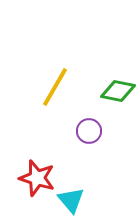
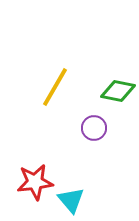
purple circle: moved 5 px right, 3 px up
red star: moved 2 px left, 4 px down; rotated 24 degrees counterclockwise
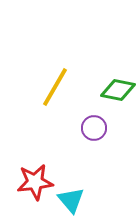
green diamond: moved 1 px up
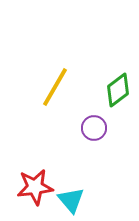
green diamond: rotated 48 degrees counterclockwise
red star: moved 5 px down
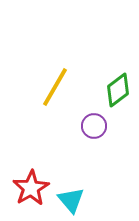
purple circle: moved 2 px up
red star: moved 4 px left, 1 px down; rotated 24 degrees counterclockwise
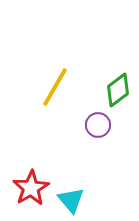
purple circle: moved 4 px right, 1 px up
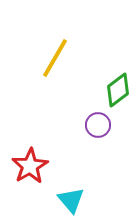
yellow line: moved 29 px up
red star: moved 1 px left, 22 px up
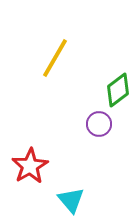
purple circle: moved 1 px right, 1 px up
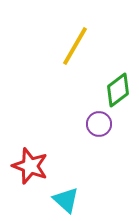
yellow line: moved 20 px right, 12 px up
red star: rotated 21 degrees counterclockwise
cyan triangle: moved 5 px left; rotated 8 degrees counterclockwise
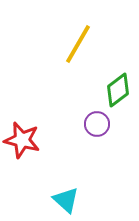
yellow line: moved 3 px right, 2 px up
purple circle: moved 2 px left
red star: moved 8 px left, 26 px up; rotated 6 degrees counterclockwise
